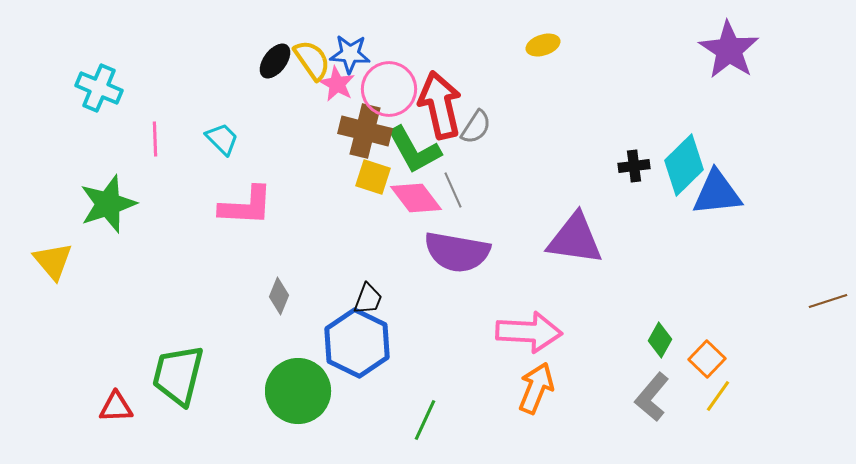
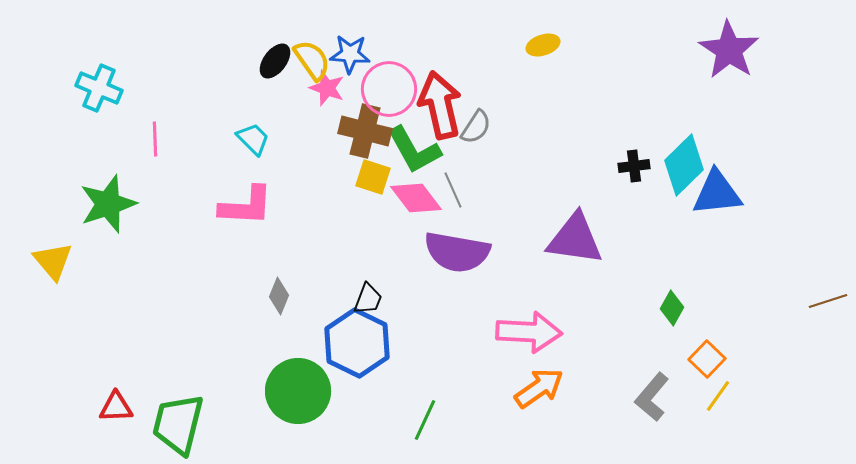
pink star: moved 10 px left, 4 px down; rotated 9 degrees counterclockwise
cyan trapezoid: moved 31 px right
green diamond: moved 12 px right, 32 px up
green trapezoid: moved 49 px down
orange arrow: moved 3 px right; rotated 33 degrees clockwise
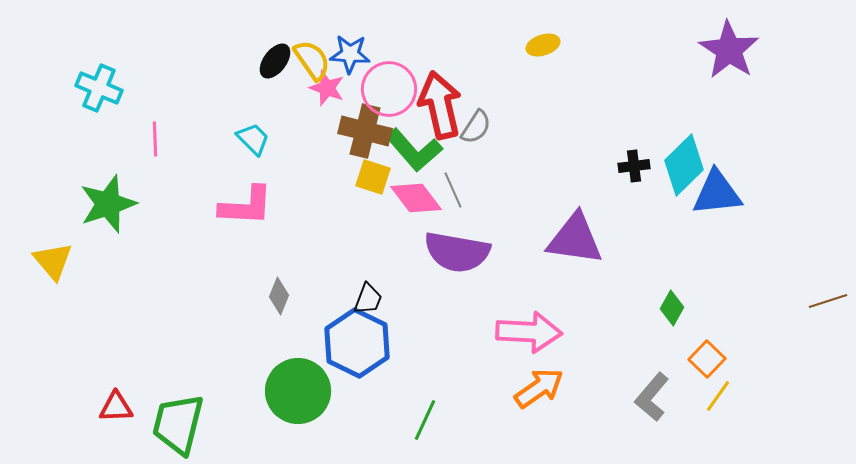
green L-shape: rotated 12 degrees counterclockwise
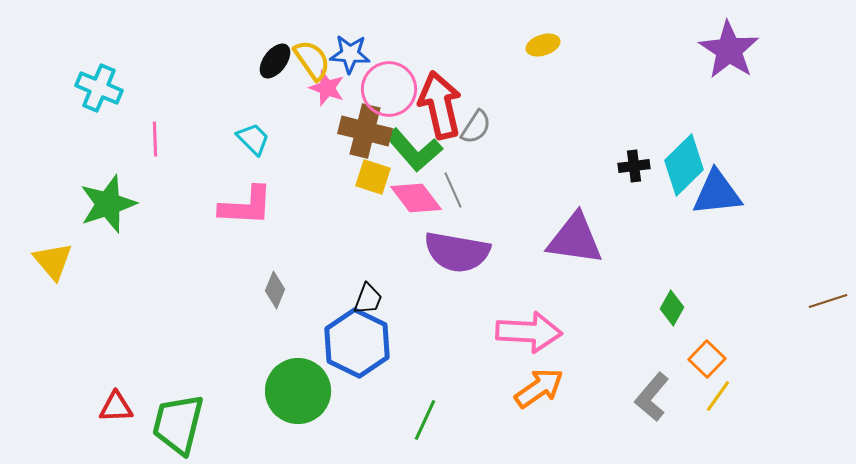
gray diamond: moved 4 px left, 6 px up
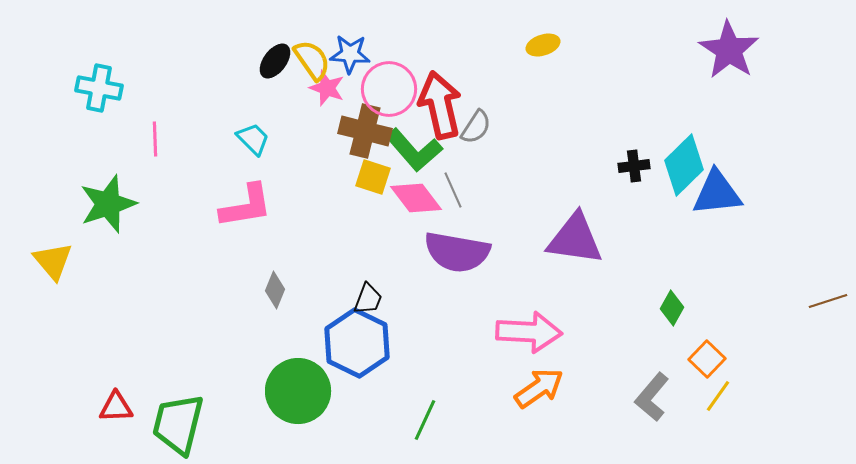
cyan cross: rotated 12 degrees counterclockwise
pink L-shape: rotated 12 degrees counterclockwise
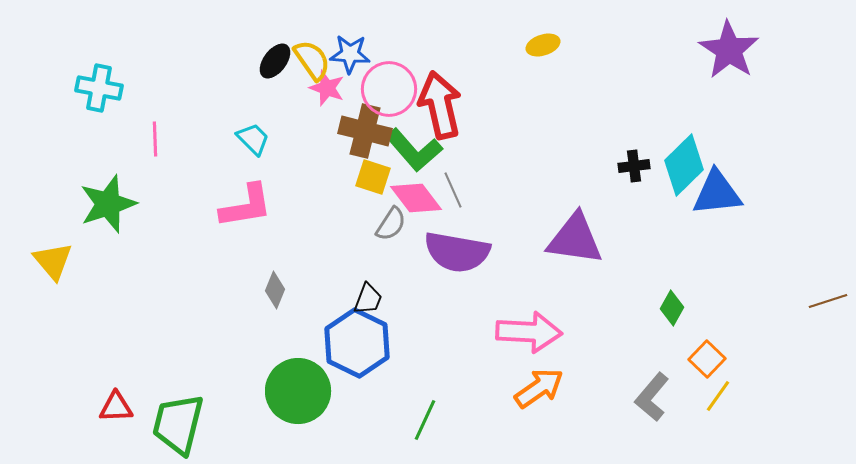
gray semicircle: moved 85 px left, 97 px down
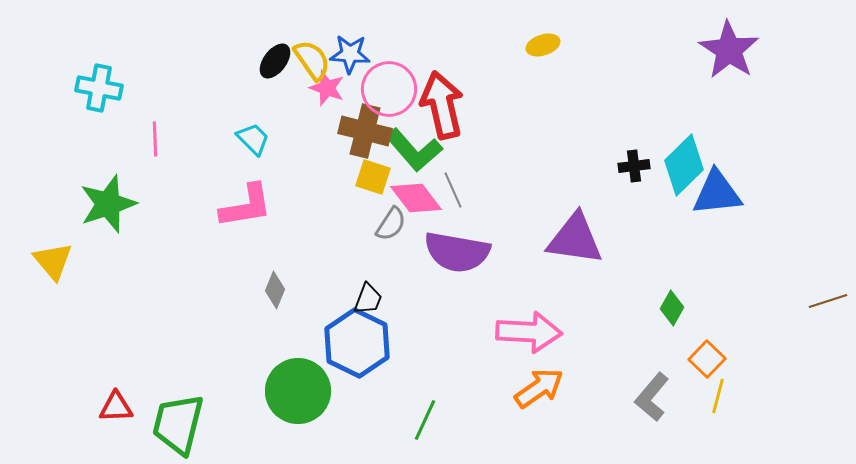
red arrow: moved 2 px right
yellow line: rotated 20 degrees counterclockwise
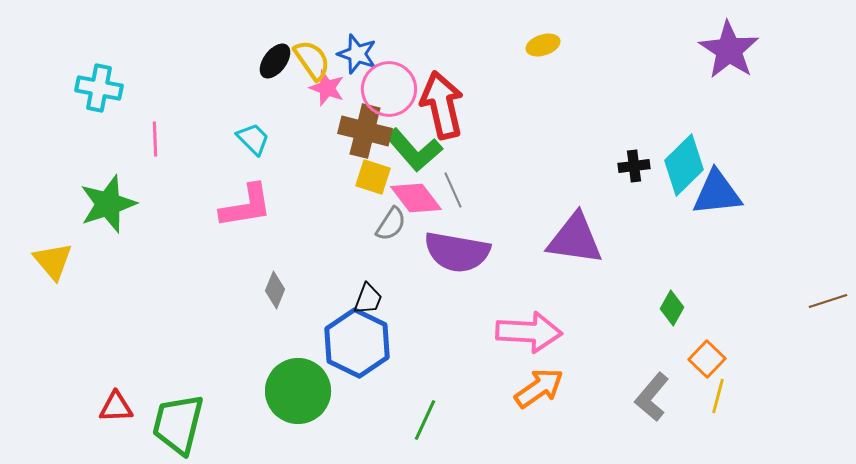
blue star: moved 7 px right; rotated 15 degrees clockwise
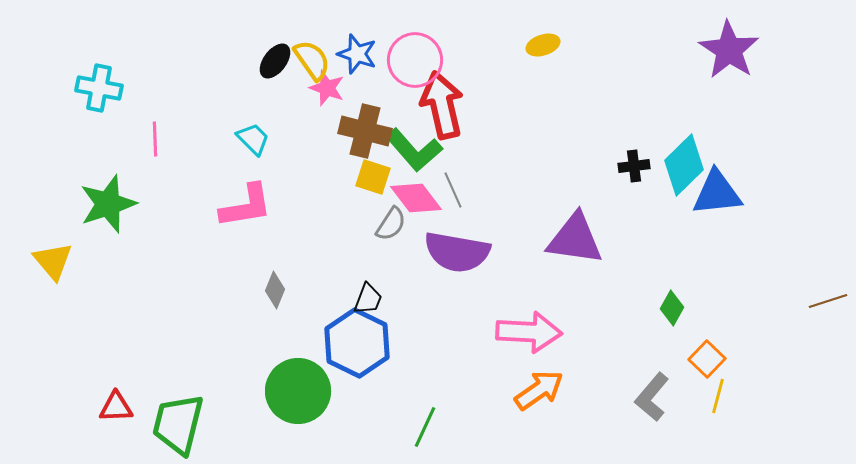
pink circle: moved 26 px right, 29 px up
orange arrow: moved 2 px down
green line: moved 7 px down
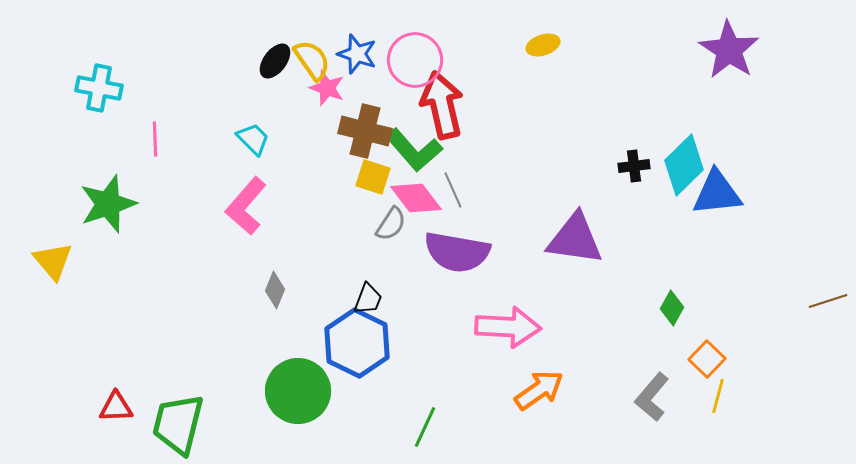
pink L-shape: rotated 140 degrees clockwise
pink arrow: moved 21 px left, 5 px up
